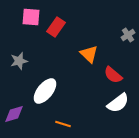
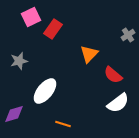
pink square: rotated 30 degrees counterclockwise
red rectangle: moved 3 px left, 2 px down
orange triangle: rotated 30 degrees clockwise
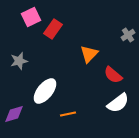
orange line: moved 5 px right, 10 px up; rotated 28 degrees counterclockwise
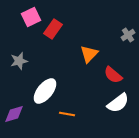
orange line: moved 1 px left; rotated 21 degrees clockwise
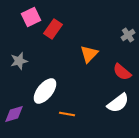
red semicircle: moved 9 px right, 3 px up
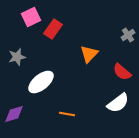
gray star: moved 2 px left, 4 px up
white ellipse: moved 4 px left, 9 px up; rotated 12 degrees clockwise
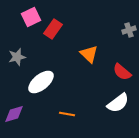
gray cross: moved 1 px right, 5 px up; rotated 16 degrees clockwise
orange triangle: rotated 30 degrees counterclockwise
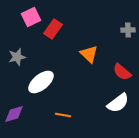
gray cross: moved 1 px left; rotated 16 degrees clockwise
orange line: moved 4 px left, 1 px down
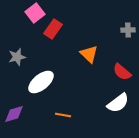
pink square: moved 4 px right, 4 px up; rotated 12 degrees counterclockwise
